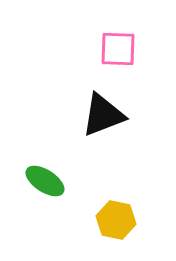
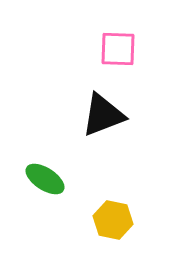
green ellipse: moved 2 px up
yellow hexagon: moved 3 px left
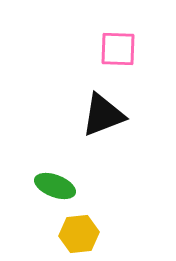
green ellipse: moved 10 px right, 7 px down; rotated 12 degrees counterclockwise
yellow hexagon: moved 34 px left, 14 px down; rotated 18 degrees counterclockwise
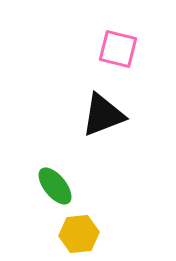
pink square: rotated 12 degrees clockwise
green ellipse: rotated 30 degrees clockwise
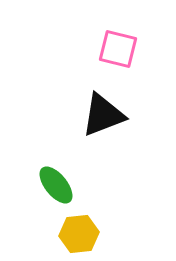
green ellipse: moved 1 px right, 1 px up
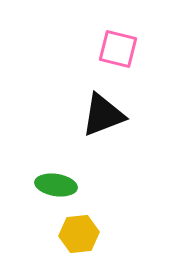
green ellipse: rotated 42 degrees counterclockwise
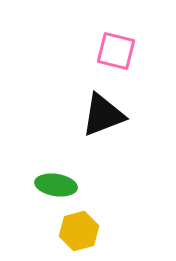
pink square: moved 2 px left, 2 px down
yellow hexagon: moved 3 px up; rotated 9 degrees counterclockwise
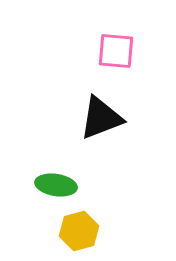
pink square: rotated 9 degrees counterclockwise
black triangle: moved 2 px left, 3 px down
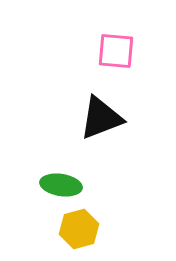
green ellipse: moved 5 px right
yellow hexagon: moved 2 px up
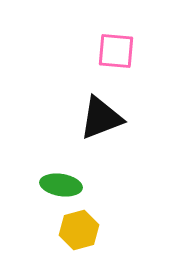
yellow hexagon: moved 1 px down
